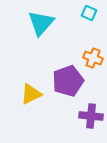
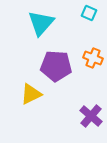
purple pentagon: moved 12 px left, 15 px up; rotated 24 degrees clockwise
purple cross: rotated 35 degrees clockwise
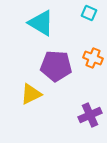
cyan triangle: rotated 40 degrees counterclockwise
purple cross: moved 1 px left, 1 px up; rotated 25 degrees clockwise
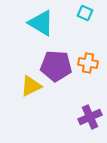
cyan square: moved 4 px left
orange cross: moved 5 px left, 5 px down; rotated 12 degrees counterclockwise
yellow triangle: moved 8 px up
purple cross: moved 2 px down
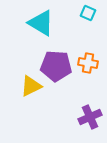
cyan square: moved 3 px right
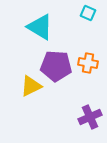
cyan triangle: moved 1 px left, 4 px down
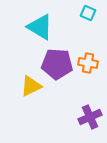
purple pentagon: moved 1 px right, 2 px up
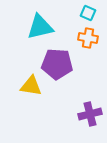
cyan triangle: rotated 44 degrees counterclockwise
orange cross: moved 25 px up
yellow triangle: rotated 35 degrees clockwise
purple cross: moved 3 px up; rotated 10 degrees clockwise
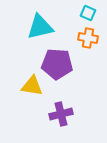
yellow triangle: moved 1 px right
purple cross: moved 29 px left
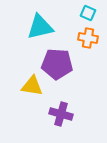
purple cross: rotated 30 degrees clockwise
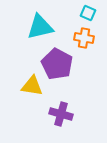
orange cross: moved 4 px left
purple pentagon: rotated 24 degrees clockwise
